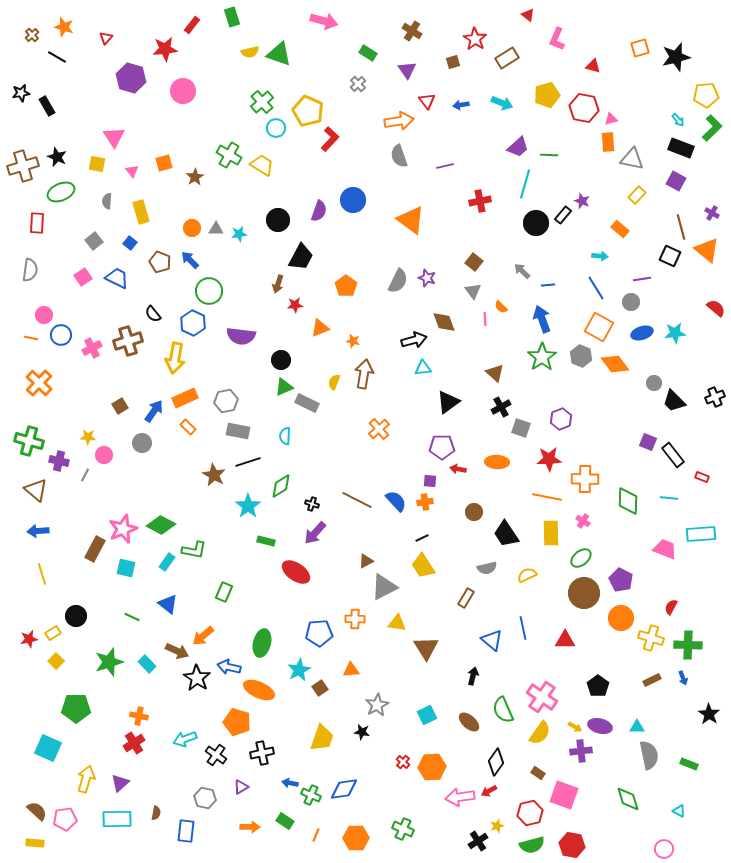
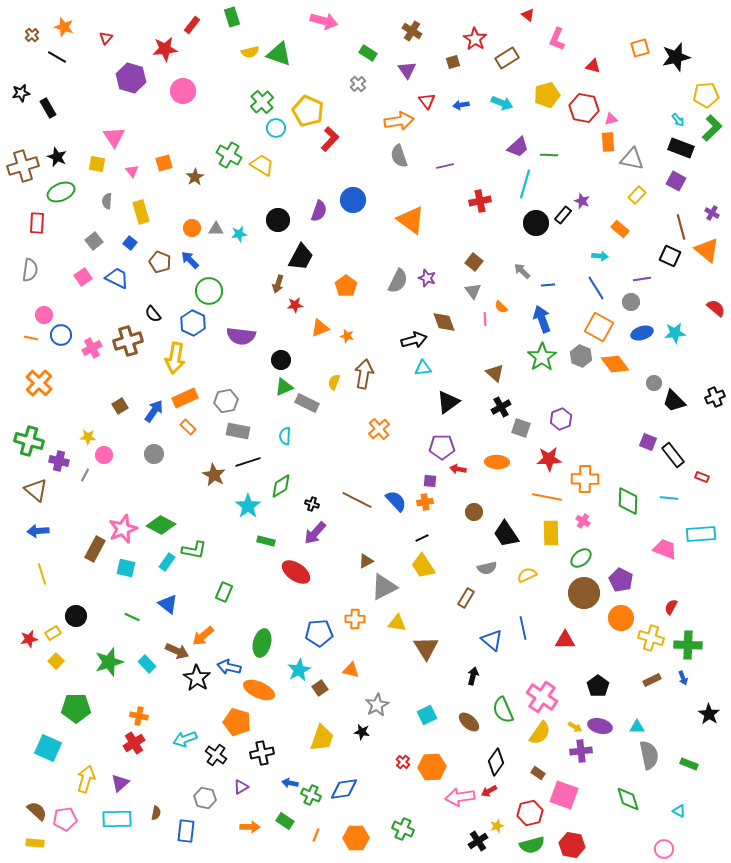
black rectangle at (47, 106): moved 1 px right, 2 px down
orange star at (353, 341): moved 6 px left, 5 px up
gray circle at (142, 443): moved 12 px right, 11 px down
orange triangle at (351, 670): rotated 18 degrees clockwise
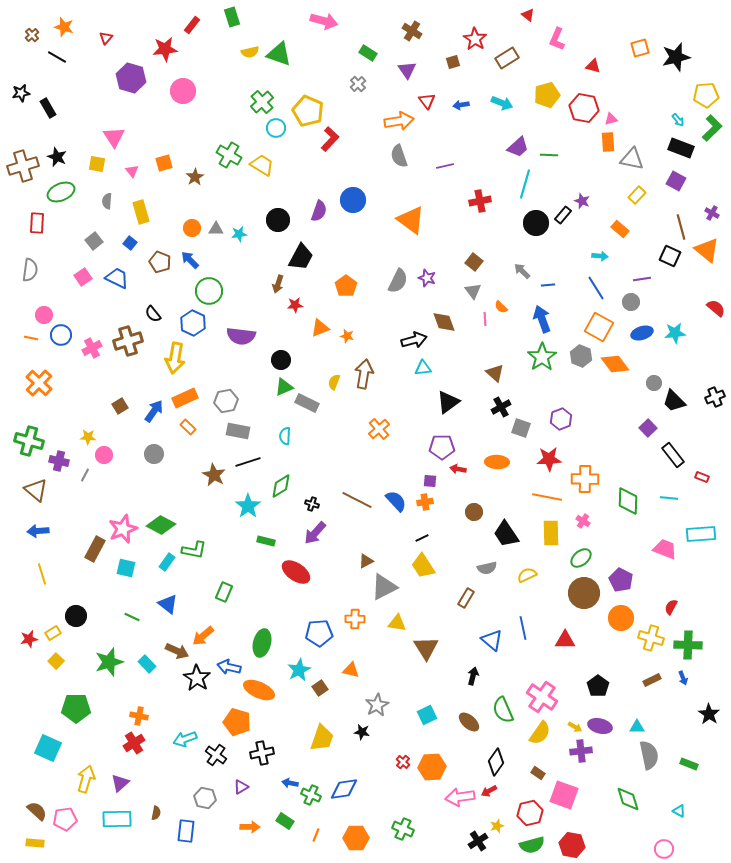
purple square at (648, 442): moved 14 px up; rotated 24 degrees clockwise
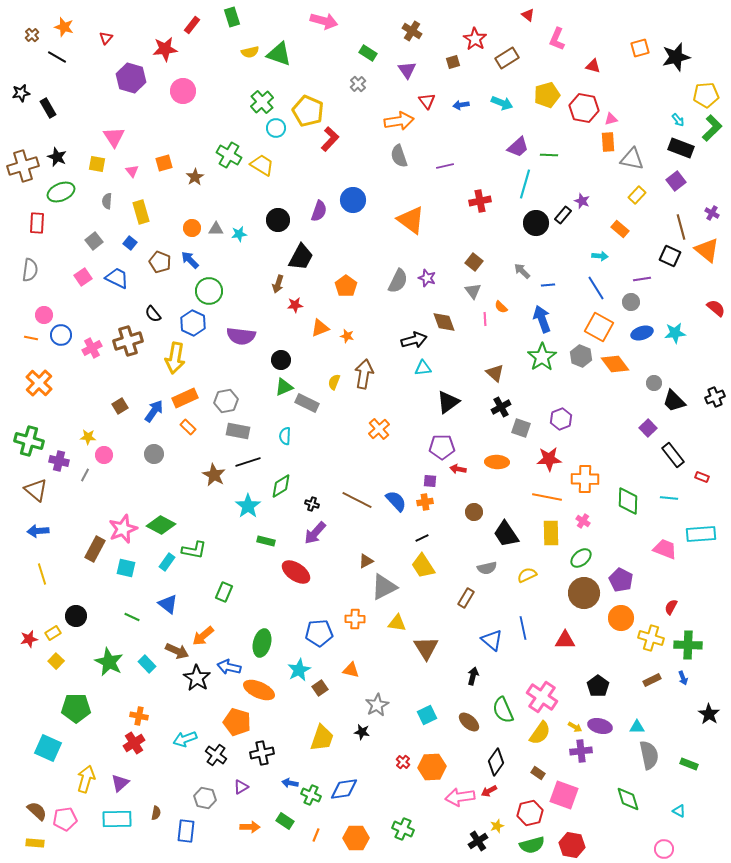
purple square at (676, 181): rotated 24 degrees clockwise
green star at (109, 662): rotated 28 degrees counterclockwise
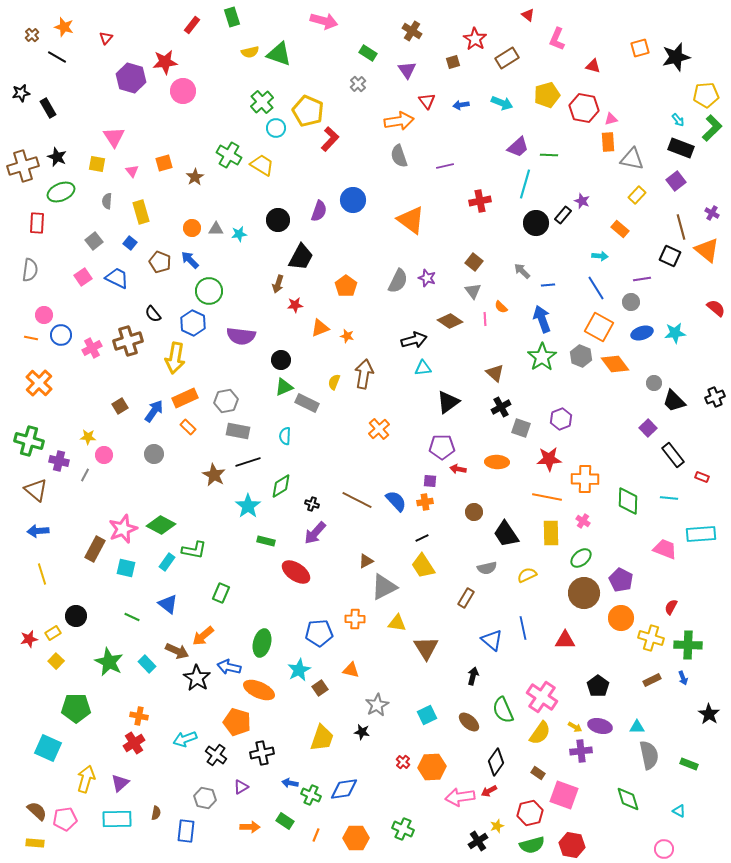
red star at (165, 49): moved 13 px down
brown diamond at (444, 322): moved 6 px right, 1 px up; rotated 35 degrees counterclockwise
green rectangle at (224, 592): moved 3 px left, 1 px down
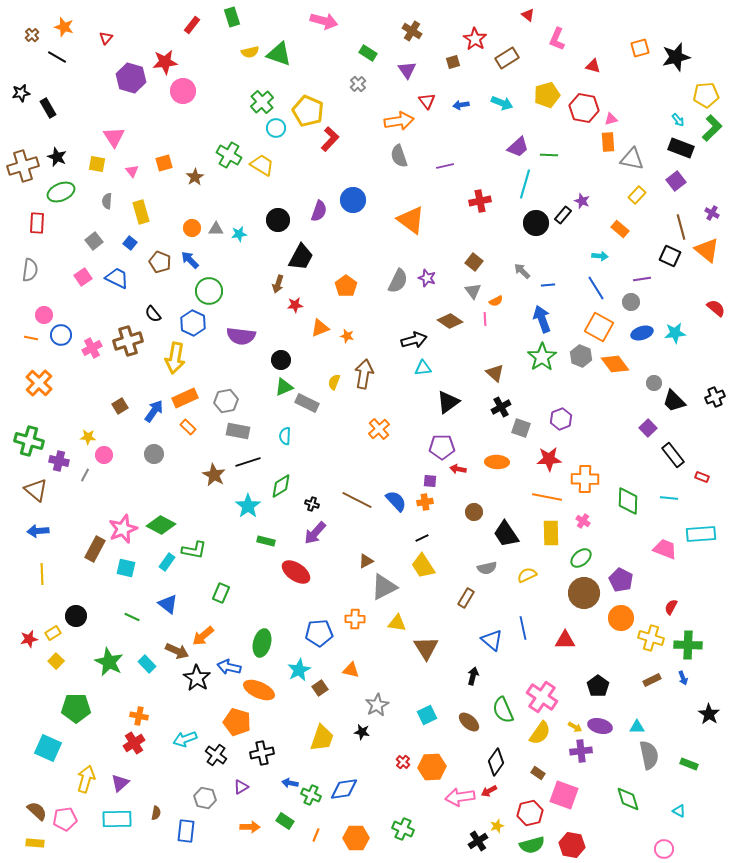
orange semicircle at (501, 307): moved 5 px left, 6 px up; rotated 72 degrees counterclockwise
yellow line at (42, 574): rotated 15 degrees clockwise
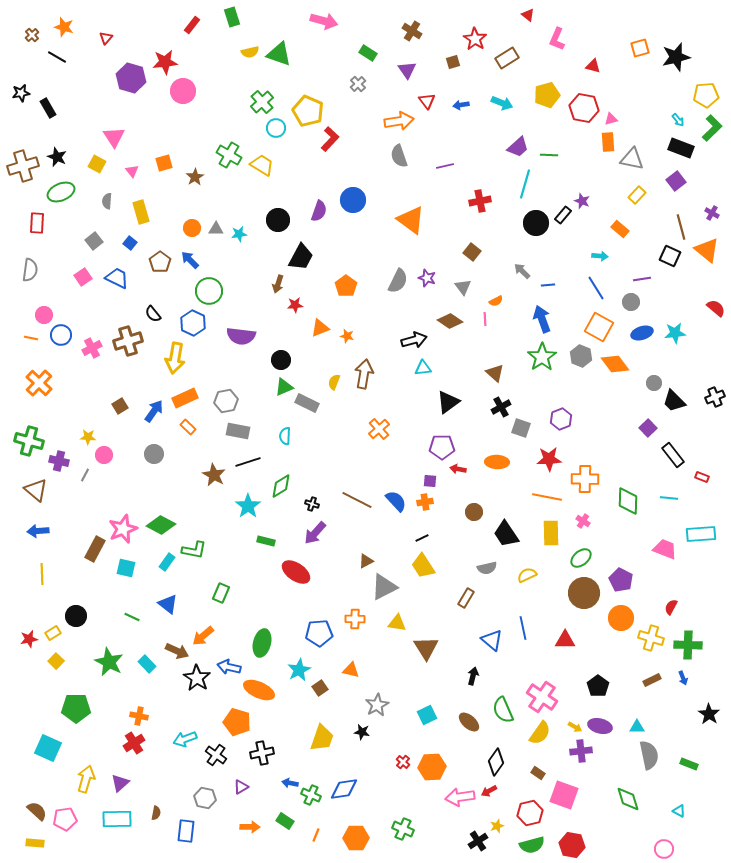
yellow square at (97, 164): rotated 18 degrees clockwise
brown pentagon at (160, 262): rotated 15 degrees clockwise
brown square at (474, 262): moved 2 px left, 10 px up
gray triangle at (473, 291): moved 10 px left, 4 px up
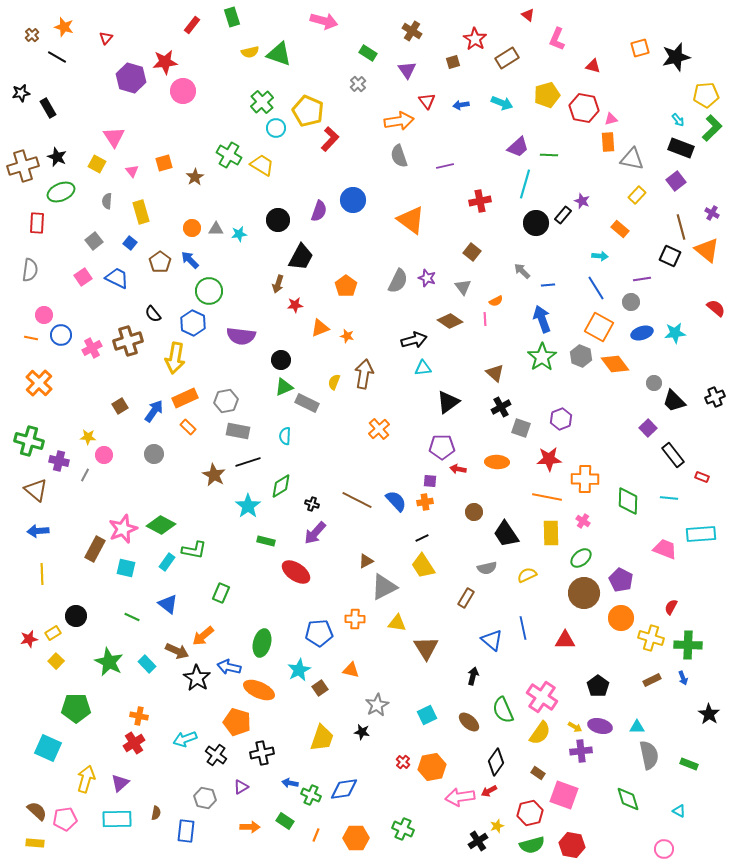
orange hexagon at (432, 767): rotated 8 degrees counterclockwise
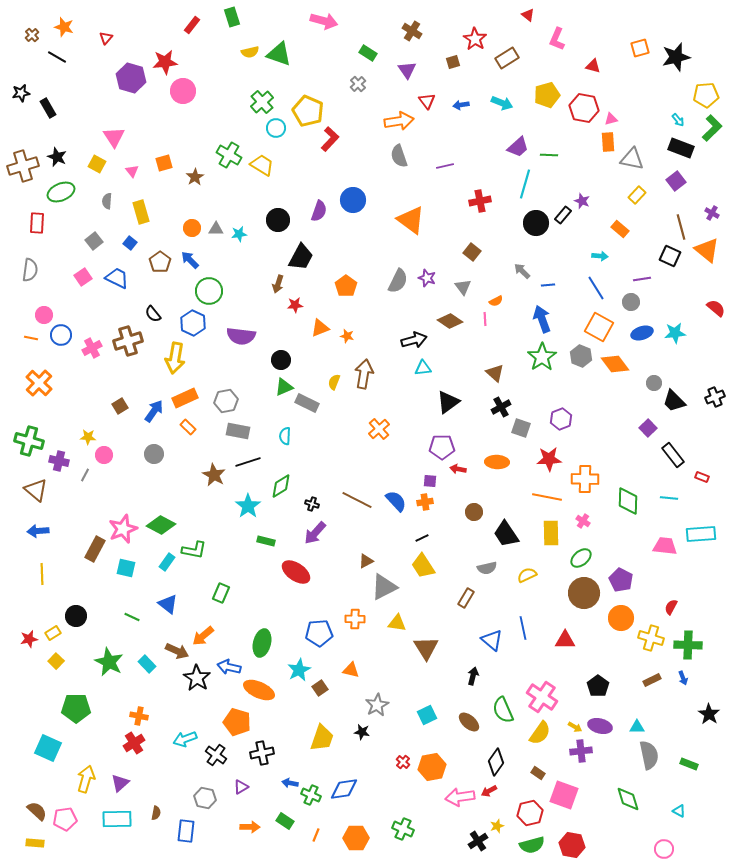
pink trapezoid at (665, 549): moved 3 px up; rotated 15 degrees counterclockwise
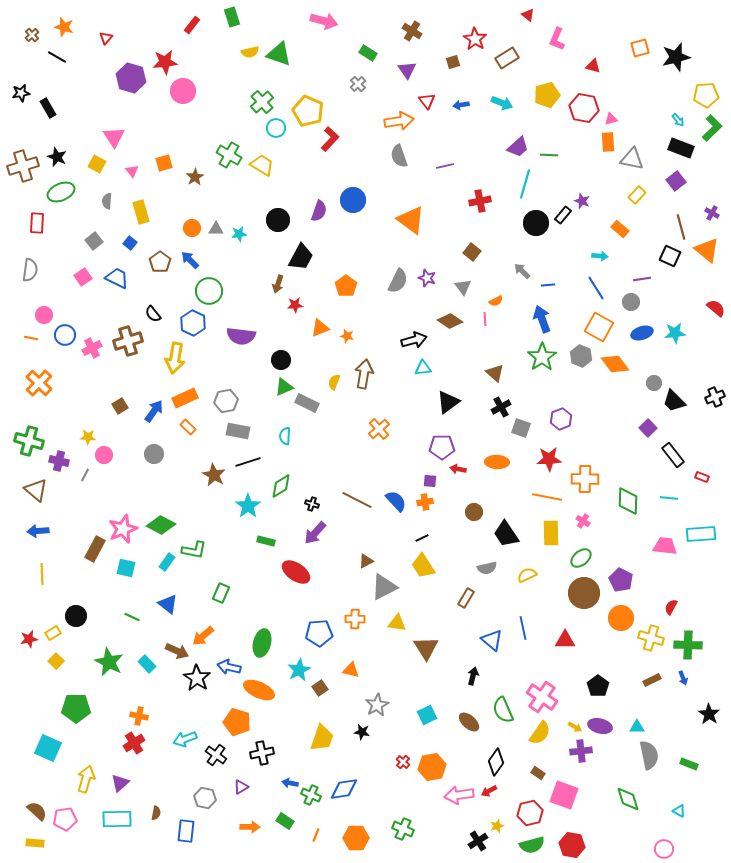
blue circle at (61, 335): moved 4 px right
pink arrow at (460, 797): moved 1 px left, 2 px up
